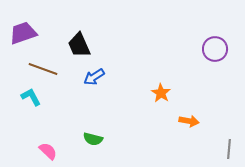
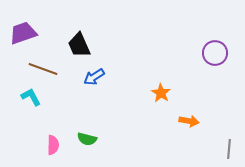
purple circle: moved 4 px down
green semicircle: moved 6 px left
pink semicircle: moved 5 px right, 6 px up; rotated 48 degrees clockwise
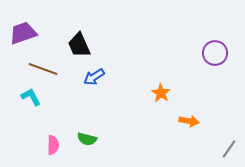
gray line: rotated 30 degrees clockwise
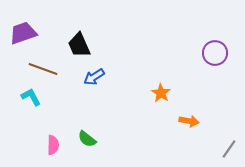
green semicircle: rotated 24 degrees clockwise
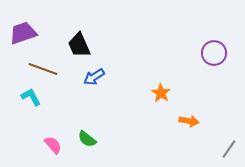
purple circle: moved 1 px left
pink semicircle: rotated 42 degrees counterclockwise
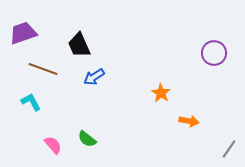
cyan L-shape: moved 5 px down
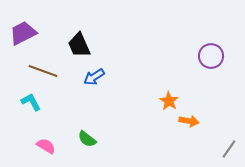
purple trapezoid: rotated 8 degrees counterclockwise
purple circle: moved 3 px left, 3 px down
brown line: moved 2 px down
orange star: moved 8 px right, 8 px down
pink semicircle: moved 7 px left, 1 px down; rotated 18 degrees counterclockwise
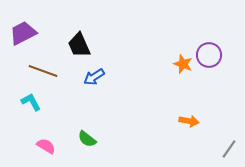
purple circle: moved 2 px left, 1 px up
orange star: moved 14 px right, 37 px up; rotated 12 degrees counterclockwise
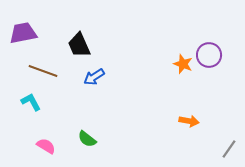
purple trapezoid: rotated 16 degrees clockwise
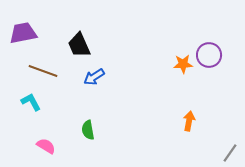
orange star: rotated 24 degrees counterclockwise
orange arrow: rotated 90 degrees counterclockwise
green semicircle: moved 1 px right, 9 px up; rotated 42 degrees clockwise
gray line: moved 1 px right, 4 px down
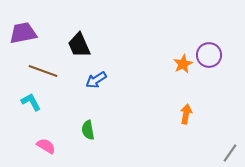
orange star: rotated 24 degrees counterclockwise
blue arrow: moved 2 px right, 3 px down
orange arrow: moved 3 px left, 7 px up
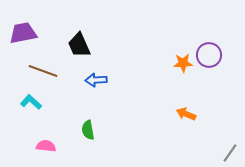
orange star: moved 1 px up; rotated 24 degrees clockwise
blue arrow: rotated 30 degrees clockwise
cyan L-shape: rotated 20 degrees counterclockwise
orange arrow: rotated 78 degrees counterclockwise
pink semicircle: rotated 24 degrees counterclockwise
